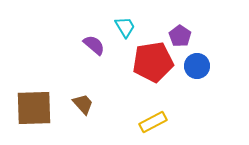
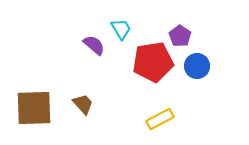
cyan trapezoid: moved 4 px left, 2 px down
yellow rectangle: moved 7 px right, 3 px up
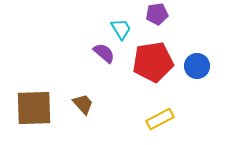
purple pentagon: moved 23 px left, 22 px up; rotated 30 degrees clockwise
purple semicircle: moved 10 px right, 8 px down
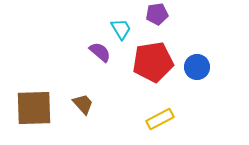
purple semicircle: moved 4 px left, 1 px up
blue circle: moved 1 px down
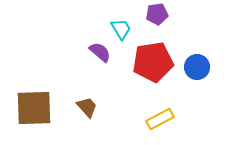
brown trapezoid: moved 4 px right, 3 px down
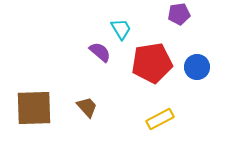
purple pentagon: moved 22 px right
red pentagon: moved 1 px left, 1 px down
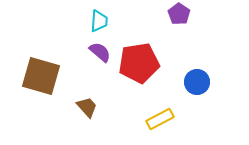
purple pentagon: rotated 30 degrees counterclockwise
cyan trapezoid: moved 22 px left, 8 px up; rotated 35 degrees clockwise
red pentagon: moved 13 px left
blue circle: moved 15 px down
brown square: moved 7 px right, 32 px up; rotated 18 degrees clockwise
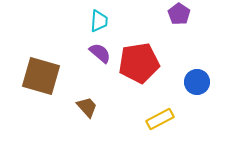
purple semicircle: moved 1 px down
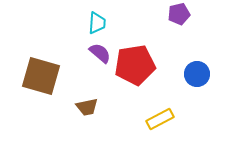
purple pentagon: rotated 25 degrees clockwise
cyan trapezoid: moved 2 px left, 2 px down
red pentagon: moved 4 px left, 2 px down
blue circle: moved 8 px up
brown trapezoid: rotated 120 degrees clockwise
